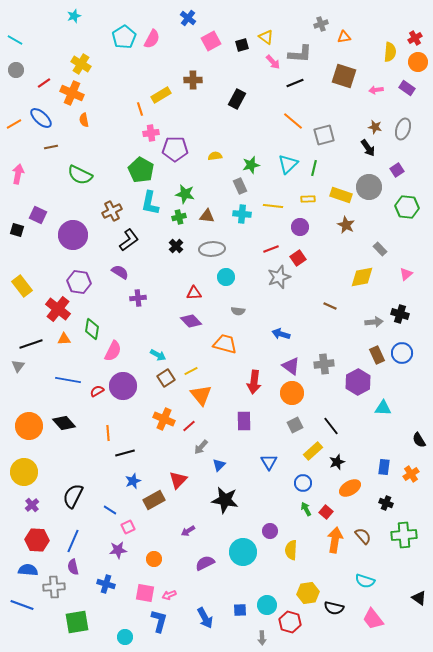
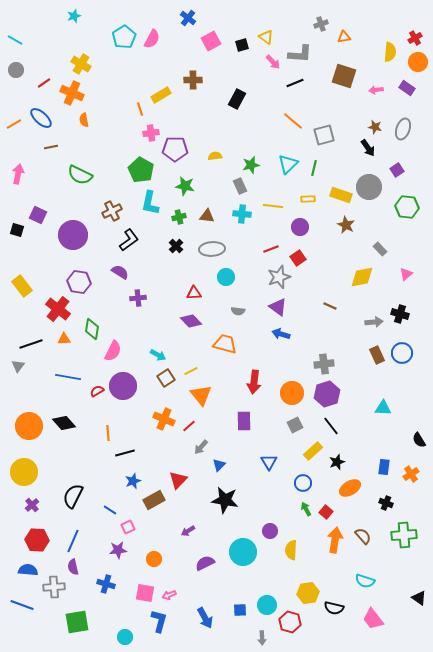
green star at (185, 194): moved 8 px up
purple triangle at (291, 366): moved 13 px left, 59 px up
blue line at (68, 380): moved 3 px up
purple hexagon at (358, 382): moved 31 px left, 12 px down; rotated 10 degrees clockwise
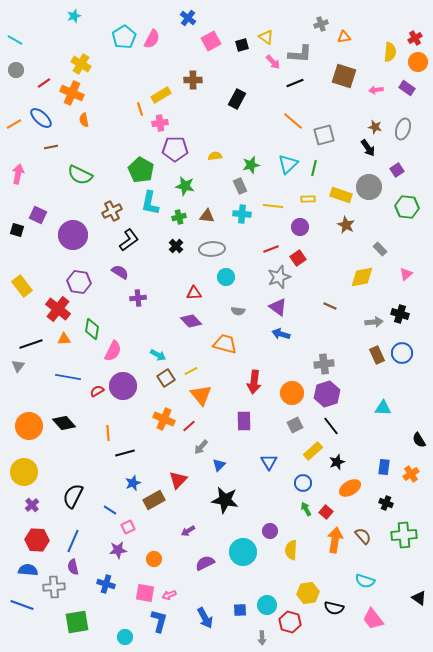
pink cross at (151, 133): moved 9 px right, 10 px up
blue star at (133, 481): moved 2 px down
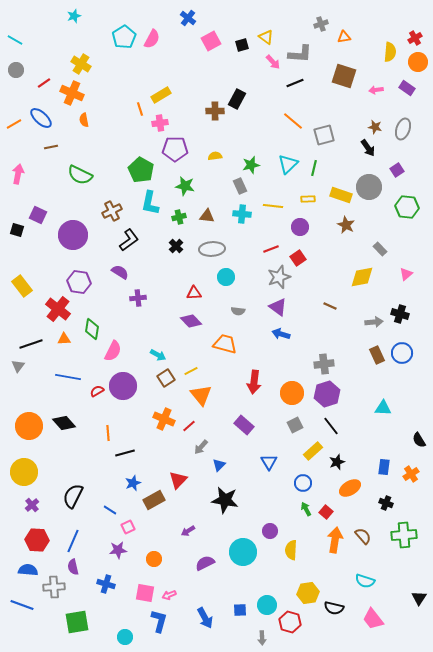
brown cross at (193, 80): moved 22 px right, 31 px down
purple rectangle at (244, 421): moved 4 px down; rotated 48 degrees counterclockwise
black triangle at (419, 598): rotated 28 degrees clockwise
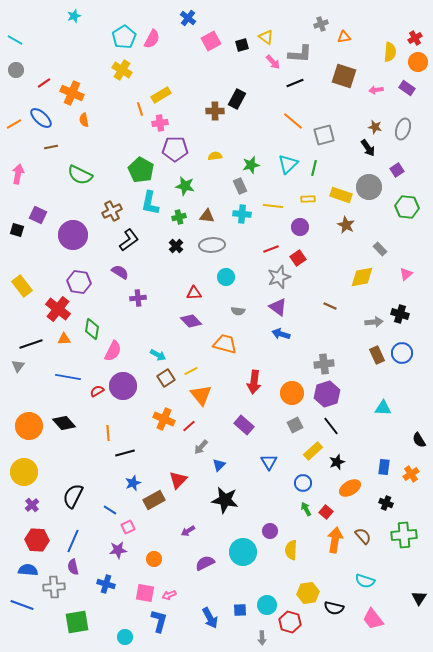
yellow cross at (81, 64): moved 41 px right, 6 px down
gray ellipse at (212, 249): moved 4 px up
blue arrow at (205, 618): moved 5 px right
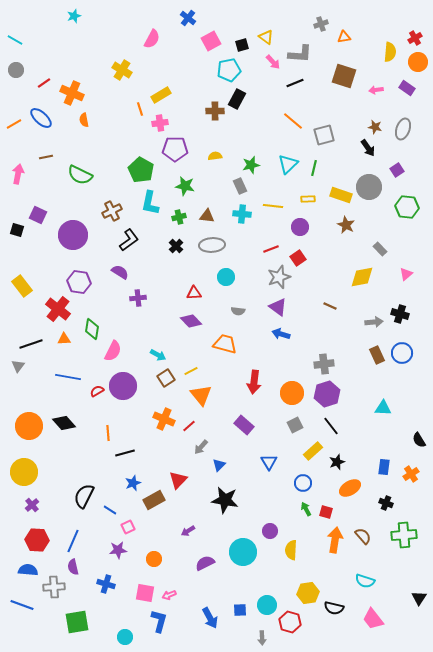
cyan pentagon at (124, 37): moved 105 px right, 33 px down; rotated 20 degrees clockwise
brown line at (51, 147): moved 5 px left, 10 px down
black semicircle at (73, 496): moved 11 px right
red square at (326, 512): rotated 24 degrees counterclockwise
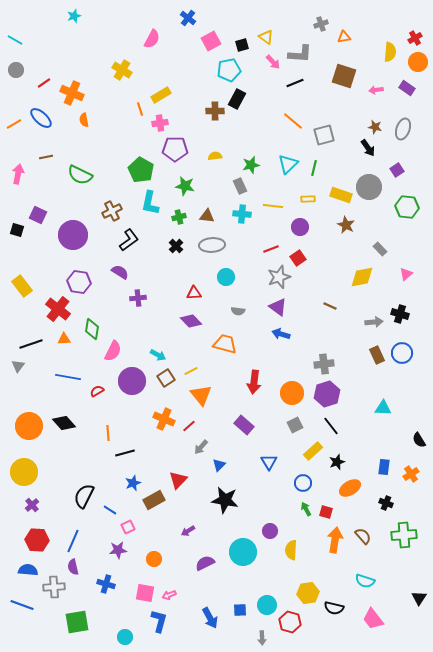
purple circle at (123, 386): moved 9 px right, 5 px up
